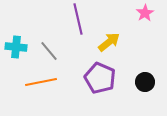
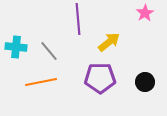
purple line: rotated 8 degrees clockwise
purple pentagon: rotated 24 degrees counterclockwise
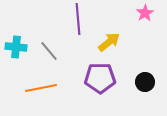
orange line: moved 6 px down
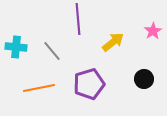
pink star: moved 8 px right, 18 px down
yellow arrow: moved 4 px right
gray line: moved 3 px right
purple pentagon: moved 11 px left, 6 px down; rotated 16 degrees counterclockwise
black circle: moved 1 px left, 3 px up
orange line: moved 2 px left
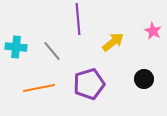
pink star: rotated 12 degrees counterclockwise
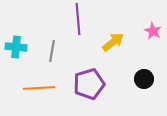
gray line: rotated 50 degrees clockwise
orange line: rotated 8 degrees clockwise
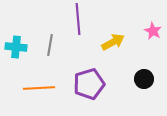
yellow arrow: rotated 10 degrees clockwise
gray line: moved 2 px left, 6 px up
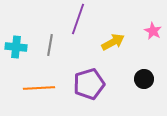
purple line: rotated 24 degrees clockwise
